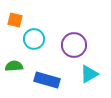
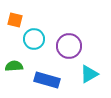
purple circle: moved 5 px left, 1 px down
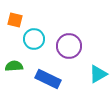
cyan triangle: moved 9 px right
blue rectangle: moved 1 px right, 1 px up; rotated 10 degrees clockwise
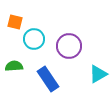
orange square: moved 2 px down
blue rectangle: rotated 30 degrees clockwise
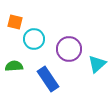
purple circle: moved 3 px down
cyan triangle: moved 1 px left, 10 px up; rotated 12 degrees counterclockwise
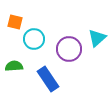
cyan triangle: moved 26 px up
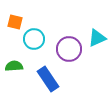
cyan triangle: rotated 18 degrees clockwise
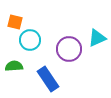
cyan circle: moved 4 px left, 1 px down
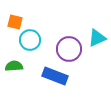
blue rectangle: moved 7 px right, 3 px up; rotated 35 degrees counterclockwise
